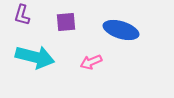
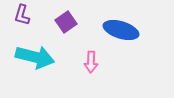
purple square: rotated 30 degrees counterclockwise
pink arrow: rotated 65 degrees counterclockwise
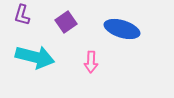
blue ellipse: moved 1 px right, 1 px up
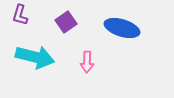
purple L-shape: moved 2 px left
blue ellipse: moved 1 px up
pink arrow: moved 4 px left
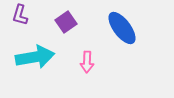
blue ellipse: rotated 36 degrees clockwise
cyan arrow: rotated 24 degrees counterclockwise
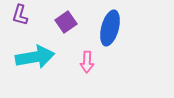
blue ellipse: moved 12 px left; rotated 52 degrees clockwise
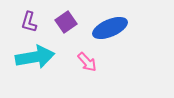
purple L-shape: moved 9 px right, 7 px down
blue ellipse: rotated 52 degrees clockwise
pink arrow: rotated 45 degrees counterclockwise
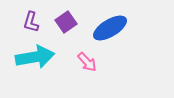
purple L-shape: moved 2 px right
blue ellipse: rotated 8 degrees counterclockwise
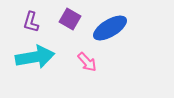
purple square: moved 4 px right, 3 px up; rotated 25 degrees counterclockwise
